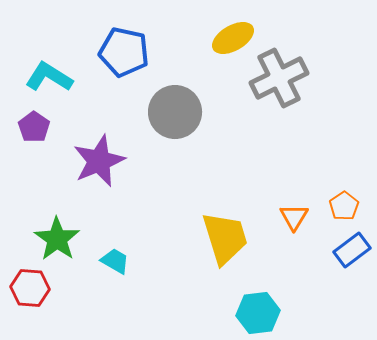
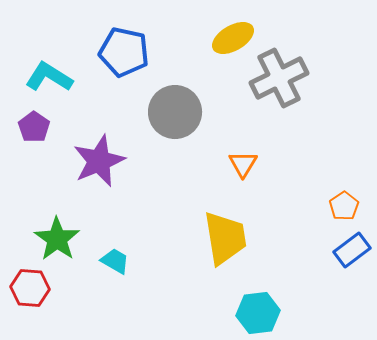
orange triangle: moved 51 px left, 53 px up
yellow trapezoid: rotated 8 degrees clockwise
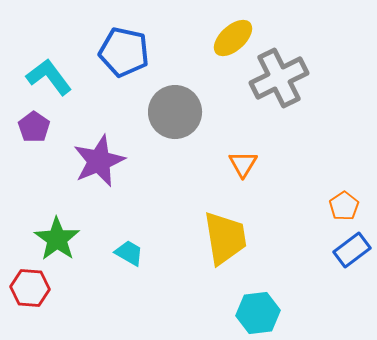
yellow ellipse: rotated 12 degrees counterclockwise
cyan L-shape: rotated 21 degrees clockwise
cyan trapezoid: moved 14 px right, 8 px up
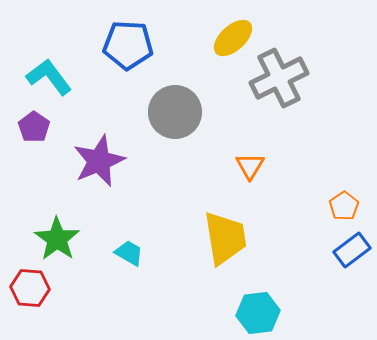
blue pentagon: moved 4 px right, 7 px up; rotated 9 degrees counterclockwise
orange triangle: moved 7 px right, 2 px down
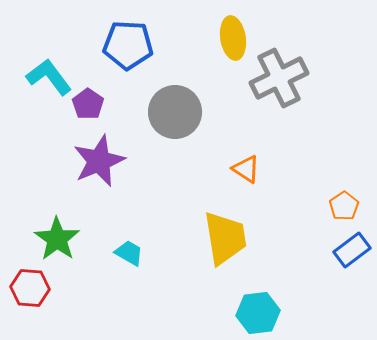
yellow ellipse: rotated 57 degrees counterclockwise
purple pentagon: moved 54 px right, 23 px up
orange triangle: moved 4 px left, 3 px down; rotated 28 degrees counterclockwise
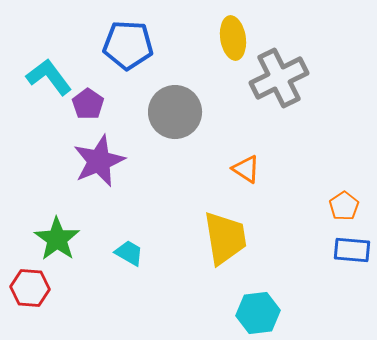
blue rectangle: rotated 42 degrees clockwise
